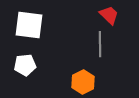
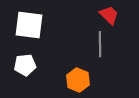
orange hexagon: moved 5 px left, 2 px up; rotated 10 degrees counterclockwise
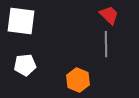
white square: moved 8 px left, 4 px up
gray line: moved 6 px right
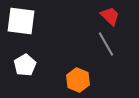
red trapezoid: moved 1 px right, 1 px down
gray line: rotated 30 degrees counterclockwise
white pentagon: rotated 25 degrees counterclockwise
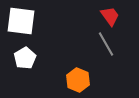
red trapezoid: rotated 10 degrees clockwise
white pentagon: moved 7 px up
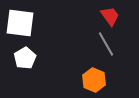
white square: moved 1 px left, 2 px down
orange hexagon: moved 16 px right
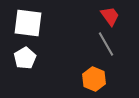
white square: moved 8 px right
orange hexagon: moved 1 px up
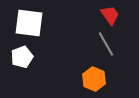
red trapezoid: moved 1 px up
white square: moved 1 px right
white pentagon: moved 3 px left, 1 px up; rotated 10 degrees clockwise
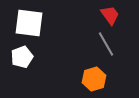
orange hexagon: rotated 20 degrees clockwise
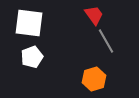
red trapezoid: moved 16 px left
gray line: moved 3 px up
white pentagon: moved 10 px right
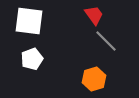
white square: moved 2 px up
gray line: rotated 15 degrees counterclockwise
white pentagon: moved 2 px down
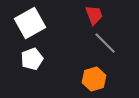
red trapezoid: rotated 15 degrees clockwise
white square: moved 1 px right, 2 px down; rotated 36 degrees counterclockwise
gray line: moved 1 px left, 2 px down
